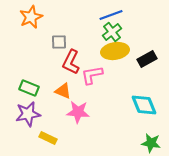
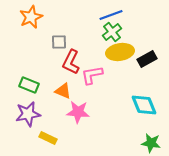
yellow ellipse: moved 5 px right, 1 px down
green rectangle: moved 3 px up
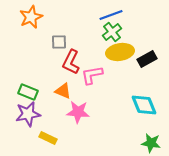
green rectangle: moved 1 px left, 7 px down
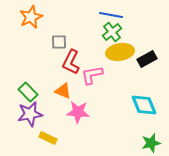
blue line: rotated 30 degrees clockwise
green rectangle: rotated 24 degrees clockwise
purple star: moved 2 px right
green star: rotated 24 degrees counterclockwise
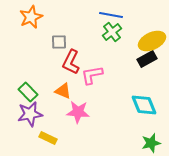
yellow ellipse: moved 32 px right, 11 px up; rotated 16 degrees counterclockwise
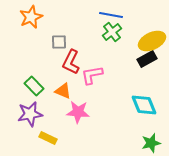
green rectangle: moved 6 px right, 6 px up
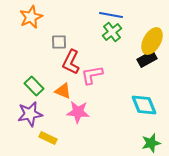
yellow ellipse: rotated 36 degrees counterclockwise
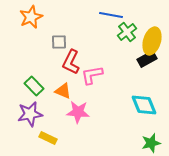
green cross: moved 15 px right
yellow ellipse: rotated 12 degrees counterclockwise
